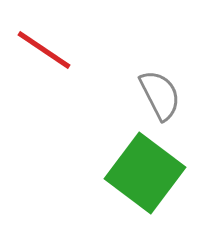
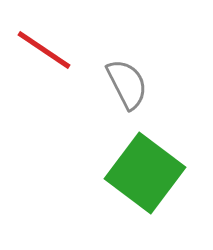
gray semicircle: moved 33 px left, 11 px up
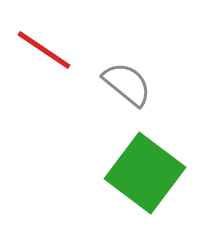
gray semicircle: rotated 24 degrees counterclockwise
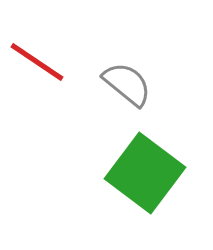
red line: moved 7 px left, 12 px down
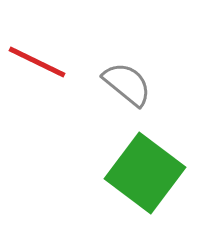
red line: rotated 8 degrees counterclockwise
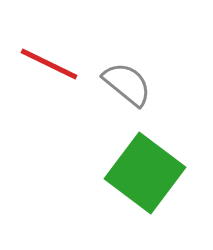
red line: moved 12 px right, 2 px down
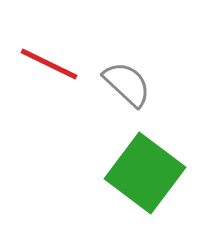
gray semicircle: rotated 4 degrees clockwise
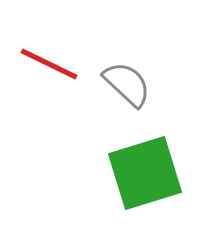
green square: rotated 36 degrees clockwise
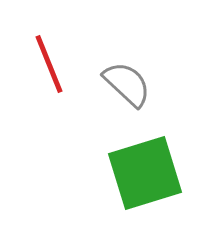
red line: rotated 42 degrees clockwise
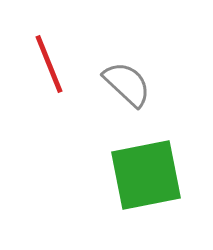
green square: moved 1 px right, 2 px down; rotated 6 degrees clockwise
